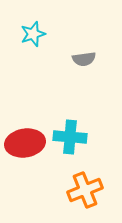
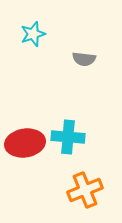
gray semicircle: rotated 15 degrees clockwise
cyan cross: moved 2 px left
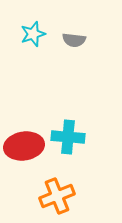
gray semicircle: moved 10 px left, 19 px up
red ellipse: moved 1 px left, 3 px down
orange cross: moved 28 px left, 6 px down
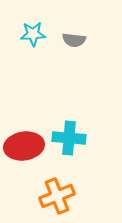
cyan star: rotated 15 degrees clockwise
cyan cross: moved 1 px right, 1 px down
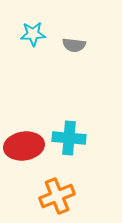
gray semicircle: moved 5 px down
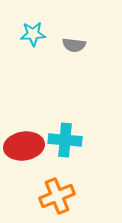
cyan cross: moved 4 px left, 2 px down
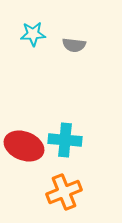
red ellipse: rotated 30 degrees clockwise
orange cross: moved 7 px right, 4 px up
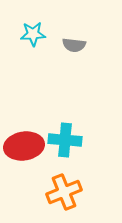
red ellipse: rotated 30 degrees counterclockwise
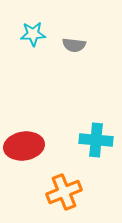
cyan cross: moved 31 px right
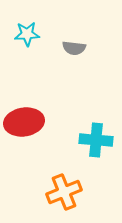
cyan star: moved 6 px left
gray semicircle: moved 3 px down
red ellipse: moved 24 px up
